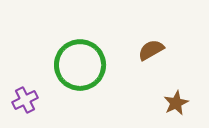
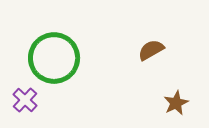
green circle: moved 26 px left, 7 px up
purple cross: rotated 20 degrees counterclockwise
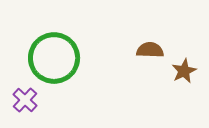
brown semicircle: moved 1 px left; rotated 32 degrees clockwise
brown star: moved 8 px right, 32 px up
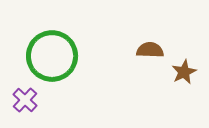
green circle: moved 2 px left, 2 px up
brown star: moved 1 px down
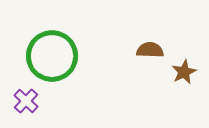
purple cross: moved 1 px right, 1 px down
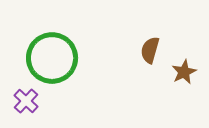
brown semicircle: rotated 76 degrees counterclockwise
green circle: moved 2 px down
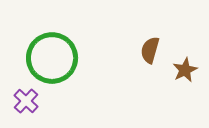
brown star: moved 1 px right, 2 px up
